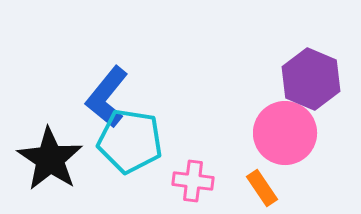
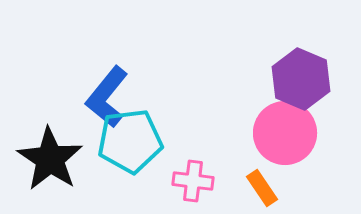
purple hexagon: moved 10 px left
cyan pentagon: rotated 16 degrees counterclockwise
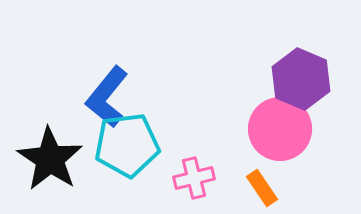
pink circle: moved 5 px left, 4 px up
cyan pentagon: moved 3 px left, 4 px down
pink cross: moved 1 px right, 3 px up; rotated 21 degrees counterclockwise
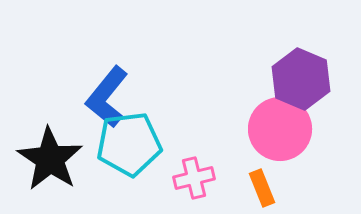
cyan pentagon: moved 2 px right, 1 px up
orange rectangle: rotated 12 degrees clockwise
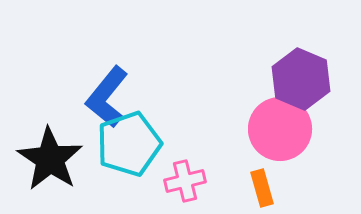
cyan pentagon: rotated 12 degrees counterclockwise
pink cross: moved 9 px left, 3 px down
orange rectangle: rotated 6 degrees clockwise
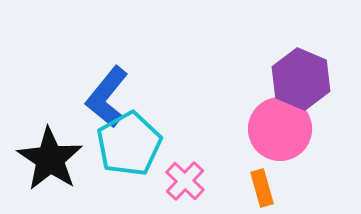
cyan pentagon: rotated 10 degrees counterclockwise
pink cross: rotated 33 degrees counterclockwise
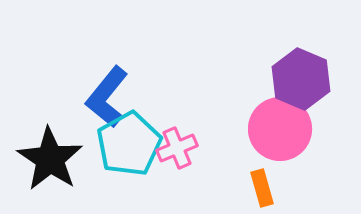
pink cross: moved 8 px left, 33 px up; rotated 24 degrees clockwise
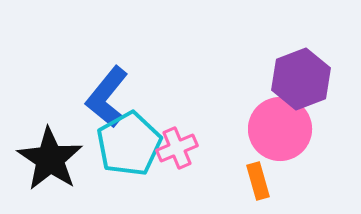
purple hexagon: rotated 16 degrees clockwise
orange rectangle: moved 4 px left, 7 px up
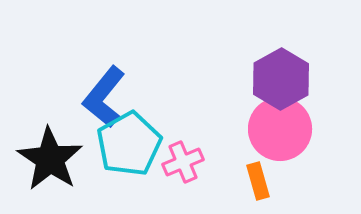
purple hexagon: moved 20 px left; rotated 8 degrees counterclockwise
blue L-shape: moved 3 px left
pink cross: moved 6 px right, 14 px down
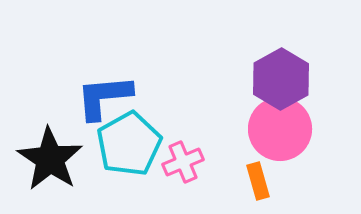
blue L-shape: rotated 46 degrees clockwise
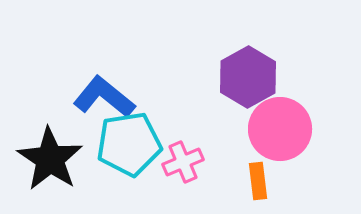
purple hexagon: moved 33 px left, 2 px up
blue L-shape: rotated 44 degrees clockwise
cyan pentagon: rotated 20 degrees clockwise
orange rectangle: rotated 9 degrees clockwise
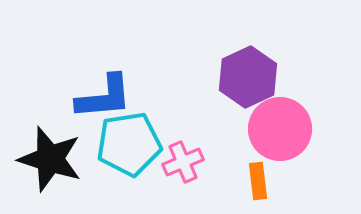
purple hexagon: rotated 4 degrees clockwise
blue L-shape: rotated 136 degrees clockwise
black star: rotated 16 degrees counterclockwise
